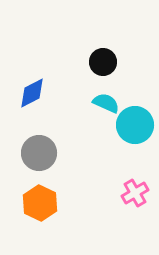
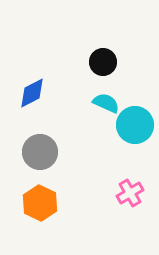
gray circle: moved 1 px right, 1 px up
pink cross: moved 5 px left
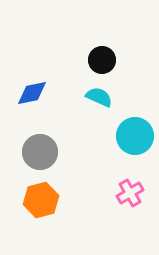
black circle: moved 1 px left, 2 px up
blue diamond: rotated 16 degrees clockwise
cyan semicircle: moved 7 px left, 6 px up
cyan circle: moved 11 px down
orange hexagon: moved 1 px right, 3 px up; rotated 20 degrees clockwise
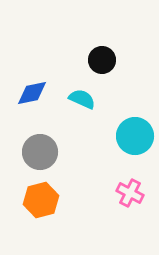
cyan semicircle: moved 17 px left, 2 px down
pink cross: rotated 32 degrees counterclockwise
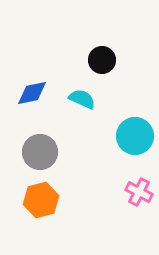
pink cross: moved 9 px right, 1 px up
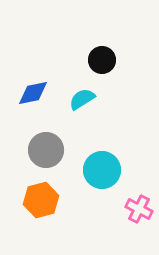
blue diamond: moved 1 px right
cyan semicircle: rotated 56 degrees counterclockwise
cyan circle: moved 33 px left, 34 px down
gray circle: moved 6 px right, 2 px up
pink cross: moved 17 px down
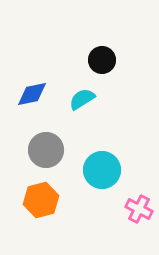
blue diamond: moved 1 px left, 1 px down
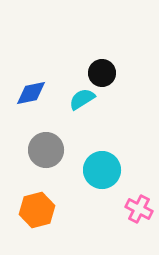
black circle: moved 13 px down
blue diamond: moved 1 px left, 1 px up
orange hexagon: moved 4 px left, 10 px down
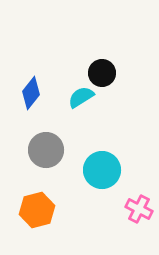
blue diamond: rotated 40 degrees counterclockwise
cyan semicircle: moved 1 px left, 2 px up
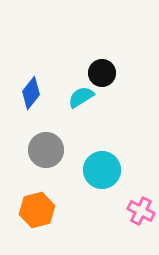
pink cross: moved 2 px right, 2 px down
